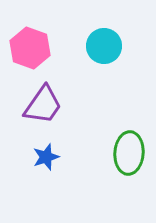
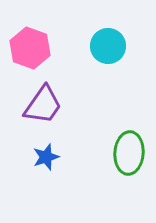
cyan circle: moved 4 px right
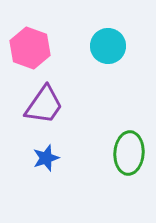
purple trapezoid: moved 1 px right
blue star: moved 1 px down
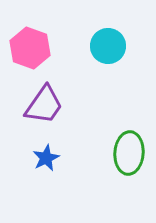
blue star: rotated 8 degrees counterclockwise
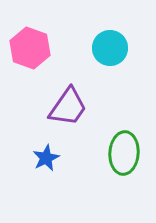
cyan circle: moved 2 px right, 2 px down
purple trapezoid: moved 24 px right, 2 px down
green ellipse: moved 5 px left
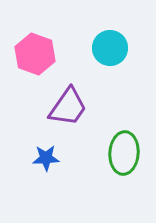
pink hexagon: moved 5 px right, 6 px down
blue star: rotated 24 degrees clockwise
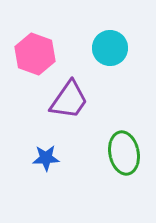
purple trapezoid: moved 1 px right, 7 px up
green ellipse: rotated 15 degrees counterclockwise
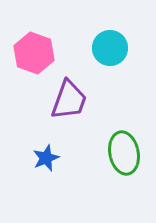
pink hexagon: moved 1 px left, 1 px up
purple trapezoid: rotated 15 degrees counterclockwise
blue star: rotated 20 degrees counterclockwise
